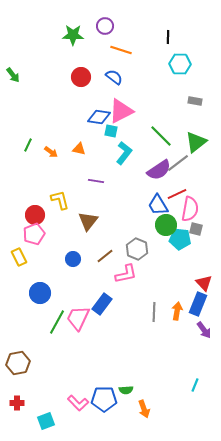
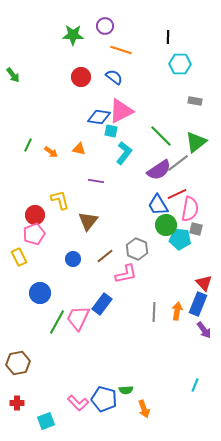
blue pentagon at (104, 399): rotated 15 degrees clockwise
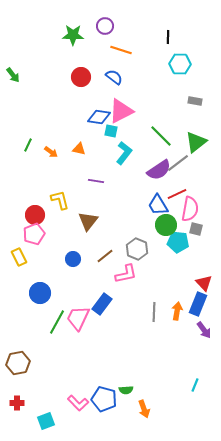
cyan pentagon at (180, 239): moved 2 px left, 3 px down
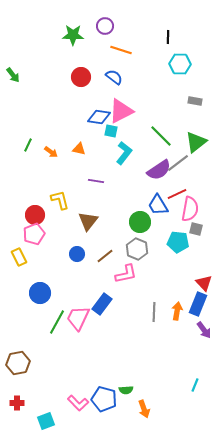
green circle at (166, 225): moved 26 px left, 3 px up
blue circle at (73, 259): moved 4 px right, 5 px up
